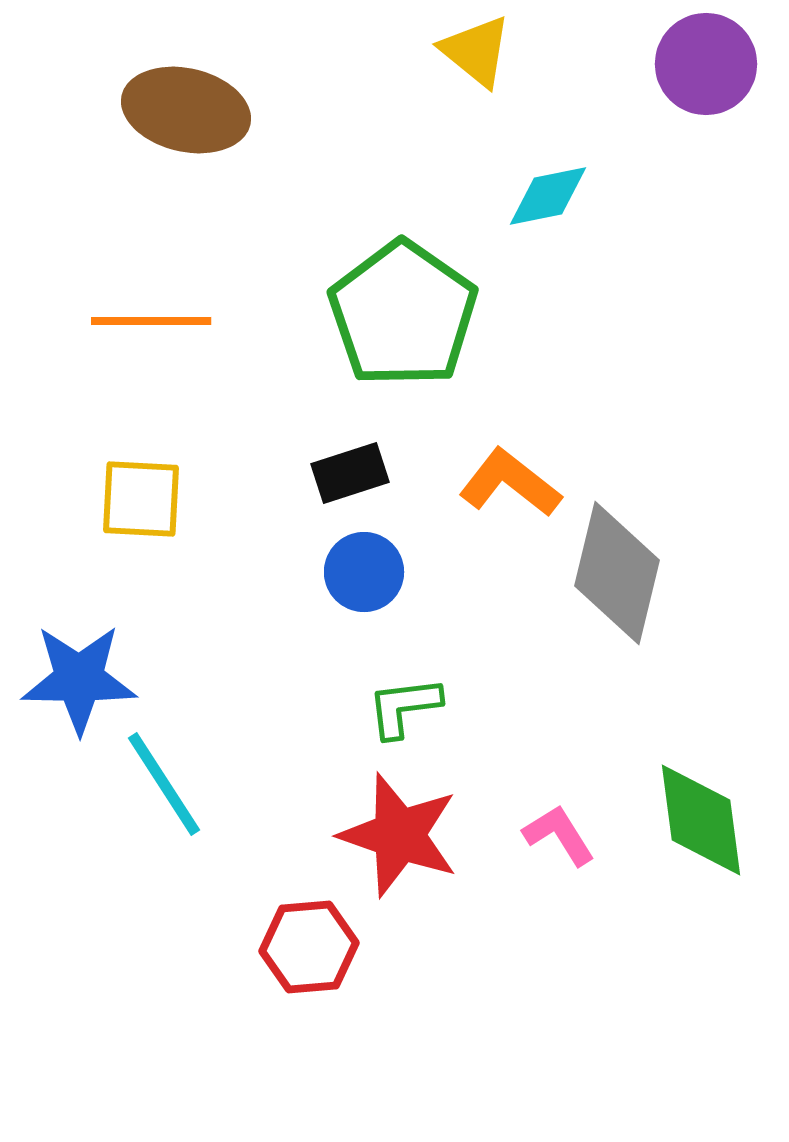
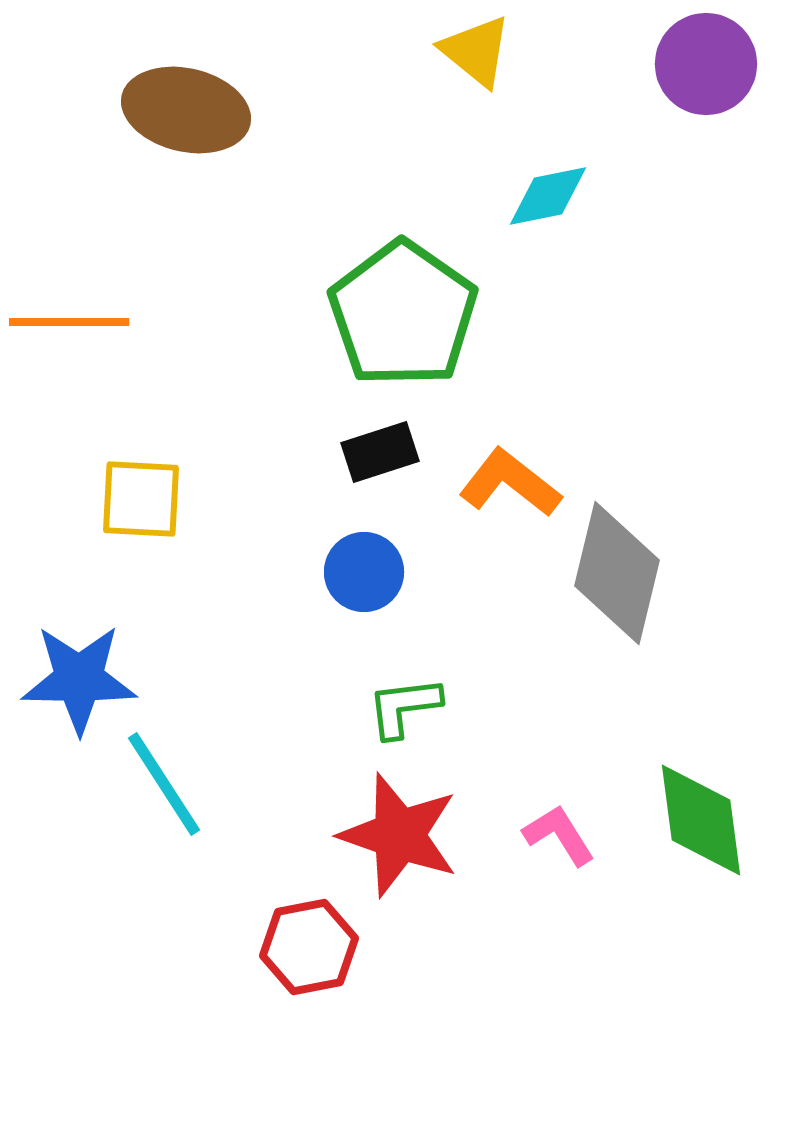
orange line: moved 82 px left, 1 px down
black rectangle: moved 30 px right, 21 px up
red hexagon: rotated 6 degrees counterclockwise
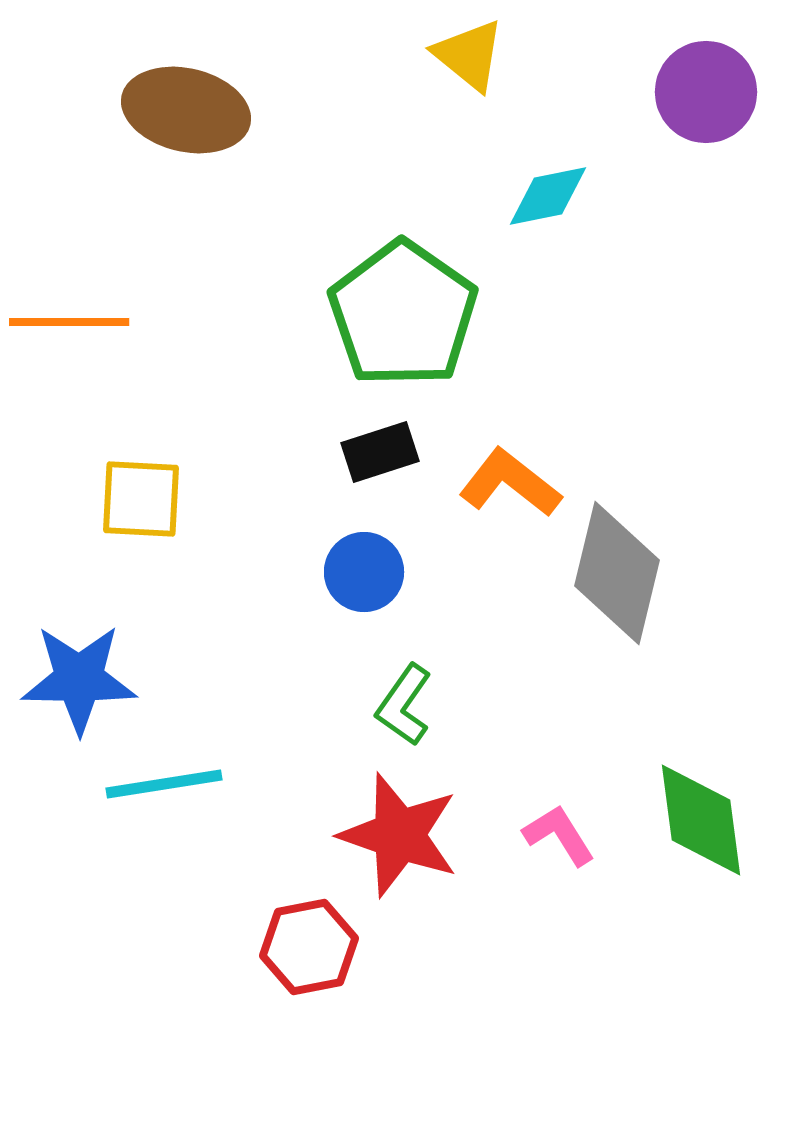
yellow triangle: moved 7 px left, 4 px down
purple circle: moved 28 px down
green L-shape: moved 2 px up; rotated 48 degrees counterclockwise
cyan line: rotated 66 degrees counterclockwise
